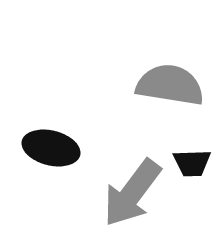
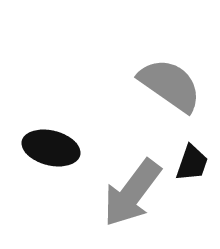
gray semicircle: rotated 26 degrees clockwise
black trapezoid: rotated 69 degrees counterclockwise
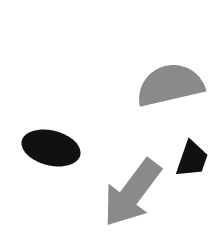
gray semicircle: rotated 48 degrees counterclockwise
black trapezoid: moved 4 px up
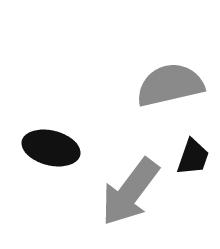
black trapezoid: moved 1 px right, 2 px up
gray arrow: moved 2 px left, 1 px up
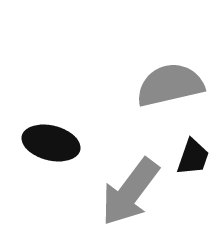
black ellipse: moved 5 px up
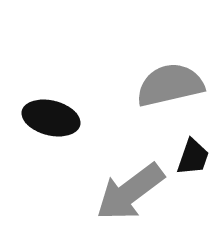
black ellipse: moved 25 px up
gray arrow: rotated 16 degrees clockwise
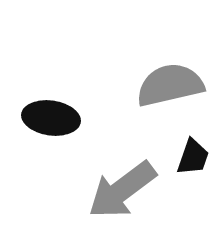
black ellipse: rotated 6 degrees counterclockwise
gray arrow: moved 8 px left, 2 px up
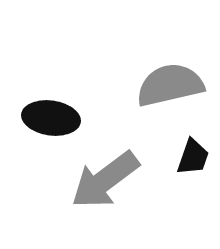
gray arrow: moved 17 px left, 10 px up
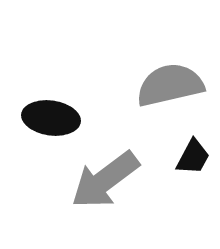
black trapezoid: rotated 9 degrees clockwise
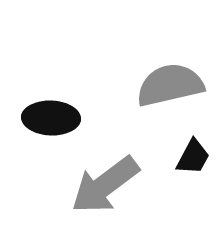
black ellipse: rotated 6 degrees counterclockwise
gray arrow: moved 5 px down
